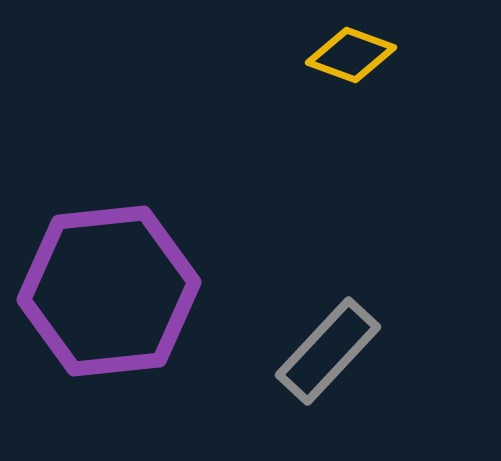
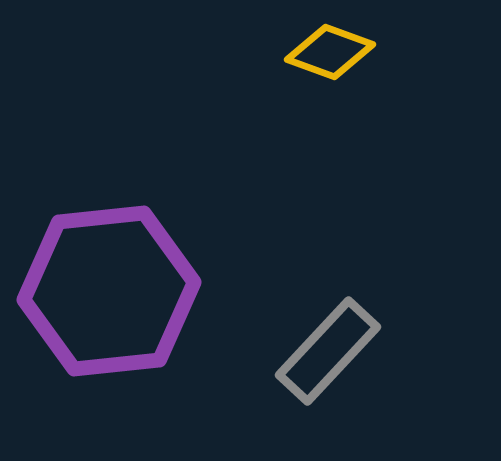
yellow diamond: moved 21 px left, 3 px up
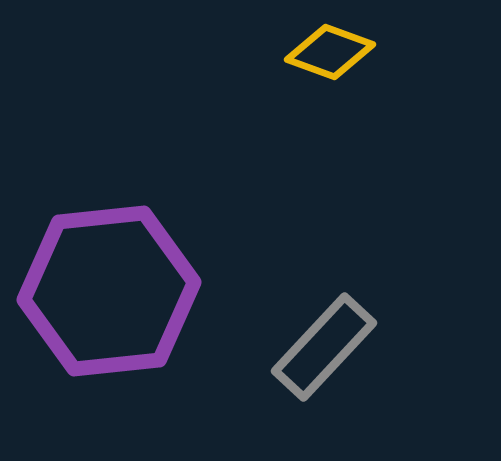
gray rectangle: moved 4 px left, 4 px up
